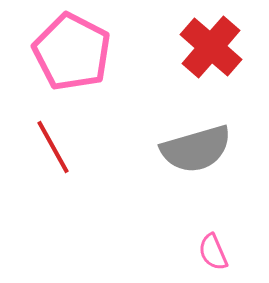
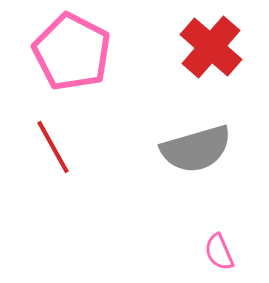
pink semicircle: moved 6 px right
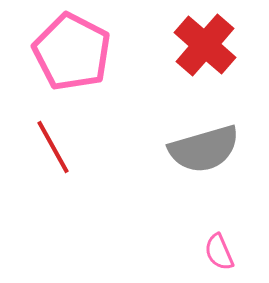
red cross: moved 6 px left, 2 px up
gray semicircle: moved 8 px right
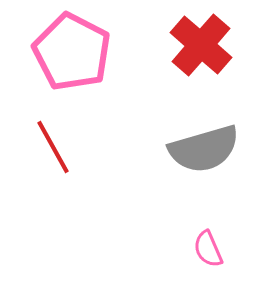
red cross: moved 4 px left
pink semicircle: moved 11 px left, 3 px up
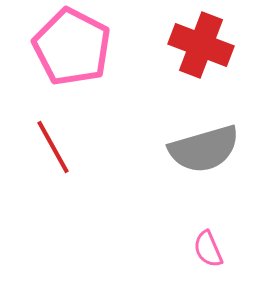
red cross: rotated 20 degrees counterclockwise
pink pentagon: moved 5 px up
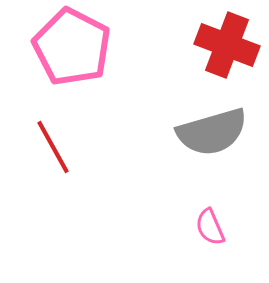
red cross: moved 26 px right
gray semicircle: moved 8 px right, 17 px up
pink semicircle: moved 2 px right, 22 px up
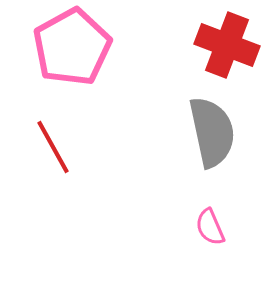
pink pentagon: rotated 16 degrees clockwise
gray semicircle: rotated 86 degrees counterclockwise
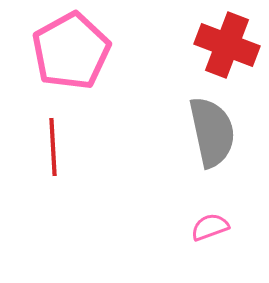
pink pentagon: moved 1 px left, 4 px down
red line: rotated 26 degrees clockwise
pink semicircle: rotated 93 degrees clockwise
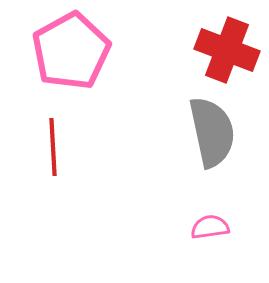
red cross: moved 5 px down
pink semicircle: rotated 12 degrees clockwise
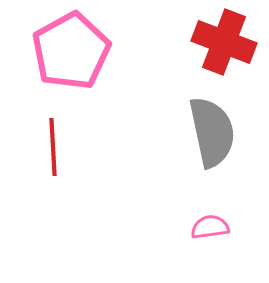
red cross: moved 3 px left, 8 px up
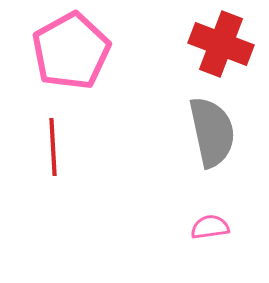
red cross: moved 3 px left, 2 px down
